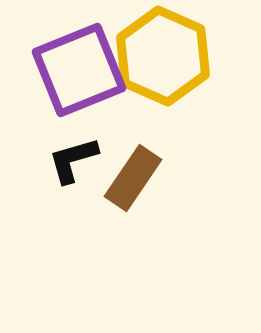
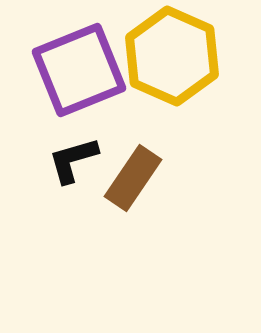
yellow hexagon: moved 9 px right
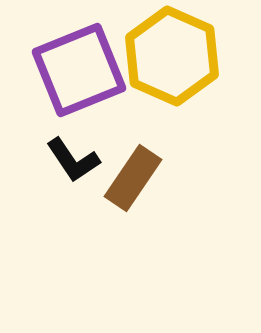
black L-shape: rotated 108 degrees counterclockwise
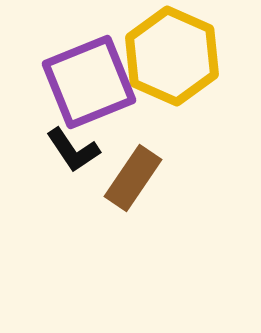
purple square: moved 10 px right, 12 px down
black L-shape: moved 10 px up
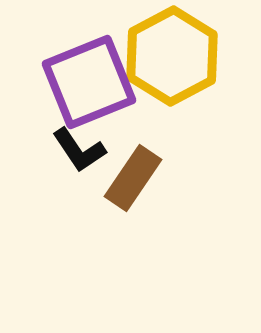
yellow hexagon: rotated 8 degrees clockwise
black L-shape: moved 6 px right
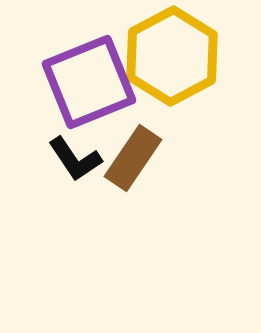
black L-shape: moved 4 px left, 9 px down
brown rectangle: moved 20 px up
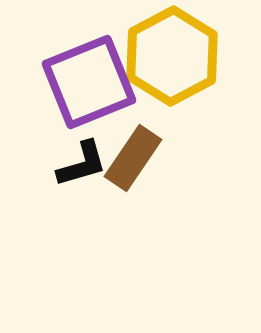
black L-shape: moved 7 px right, 5 px down; rotated 72 degrees counterclockwise
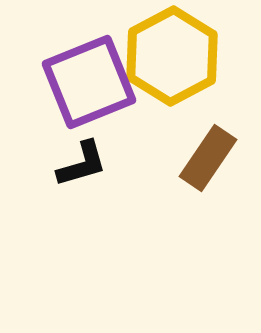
brown rectangle: moved 75 px right
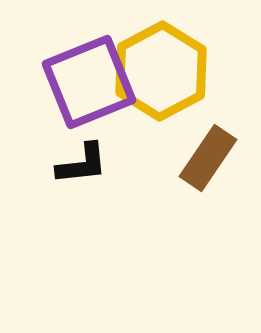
yellow hexagon: moved 11 px left, 15 px down
black L-shape: rotated 10 degrees clockwise
